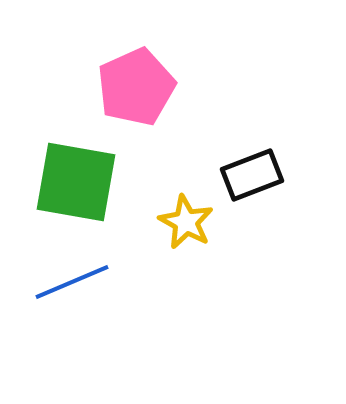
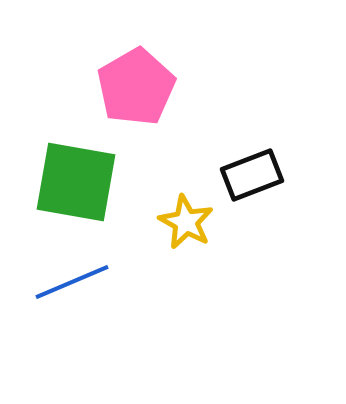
pink pentagon: rotated 6 degrees counterclockwise
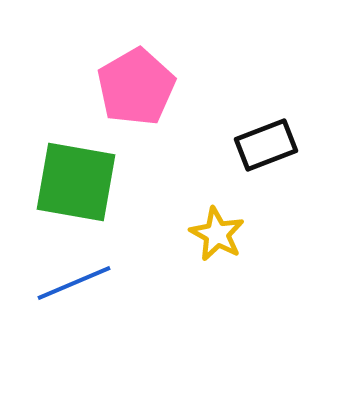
black rectangle: moved 14 px right, 30 px up
yellow star: moved 31 px right, 12 px down
blue line: moved 2 px right, 1 px down
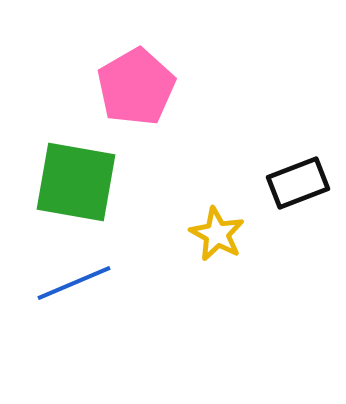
black rectangle: moved 32 px right, 38 px down
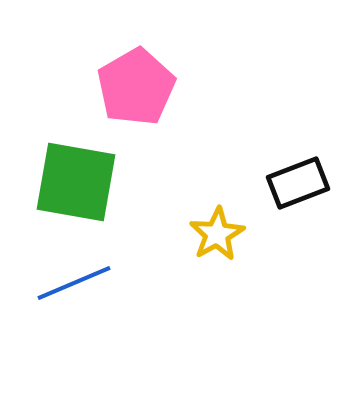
yellow star: rotated 14 degrees clockwise
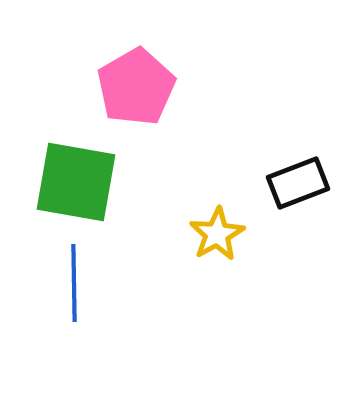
blue line: rotated 68 degrees counterclockwise
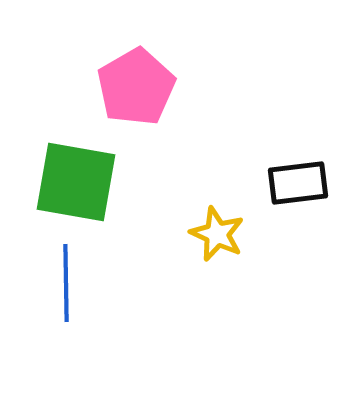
black rectangle: rotated 14 degrees clockwise
yellow star: rotated 18 degrees counterclockwise
blue line: moved 8 px left
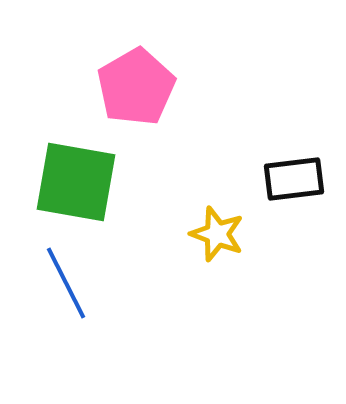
black rectangle: moved 4 px left, 4 px up
yellow star: rotated 4 degrees counterclockwise
blue line: rotated 26 degrees counterclockwise
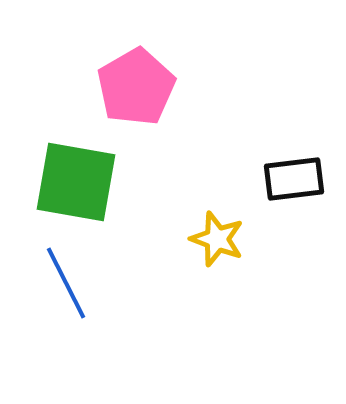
yellow star: moved 5 px down
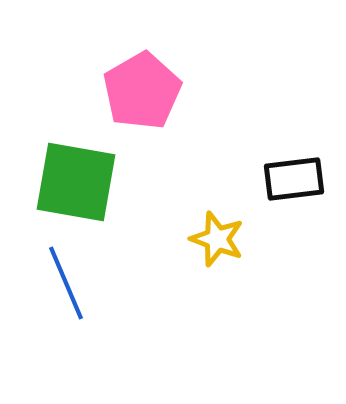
pink pentagon: moved 6 px right, 4 px down
blue line: rotated 4 degrees clockwise
